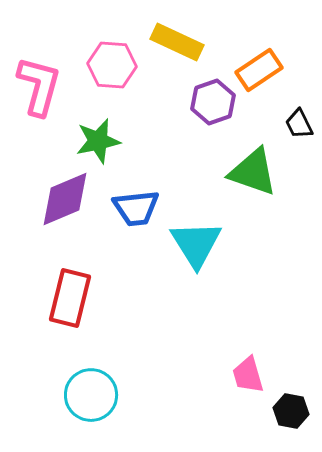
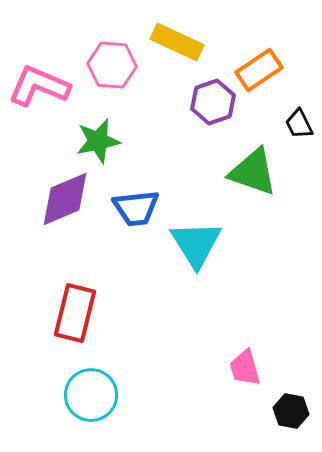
pink L-shape: rotated 82 degrees counterclockwise
red rectangle: moved 5 px right, 15 px down
pink trapezoid: moved 3 px left, 7 px up
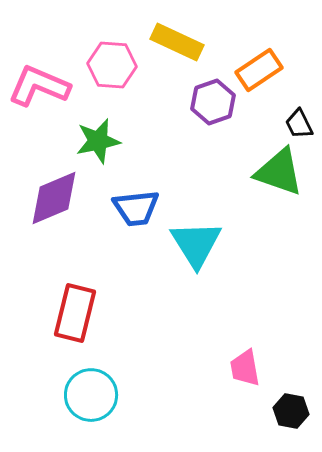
green triangle: moved 26 px right
purple diamond: moved 11 px left, 1 px up
pink trapezoid: rotated 6 degrees clockwise
